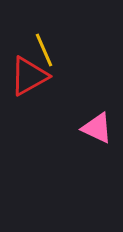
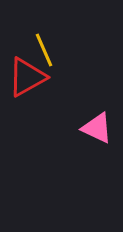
red triangle: moved 2 px left, 1 px down
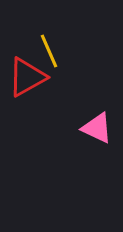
yellow line: moved 5 px right, 1 px down
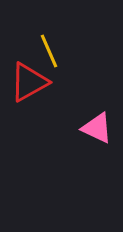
red triangle: moved 2 px right, 5 px down
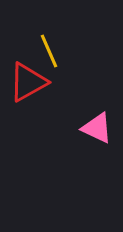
red triangle: moved 1 px left
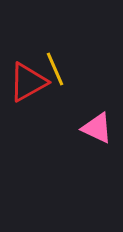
yellow line: moved 6 px right, 18 px down
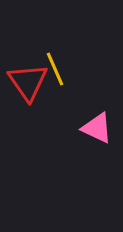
red triangle: rotated 36 degrees counterclockwise
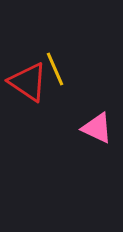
red triangle: rotated 21 degrees counterclockwise
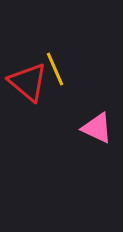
red triangle: rotated 6 degrees clockwise
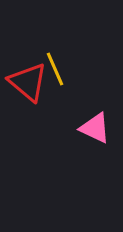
pink triangle: moved 2 px left
